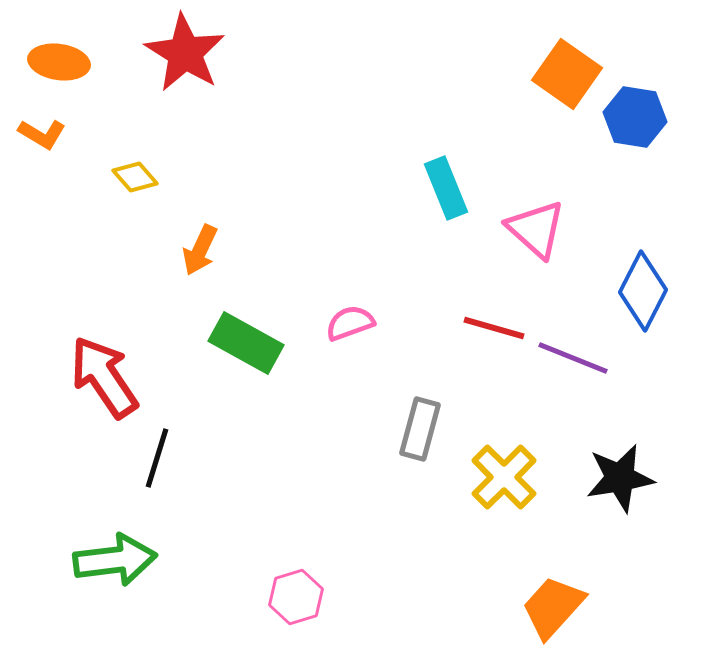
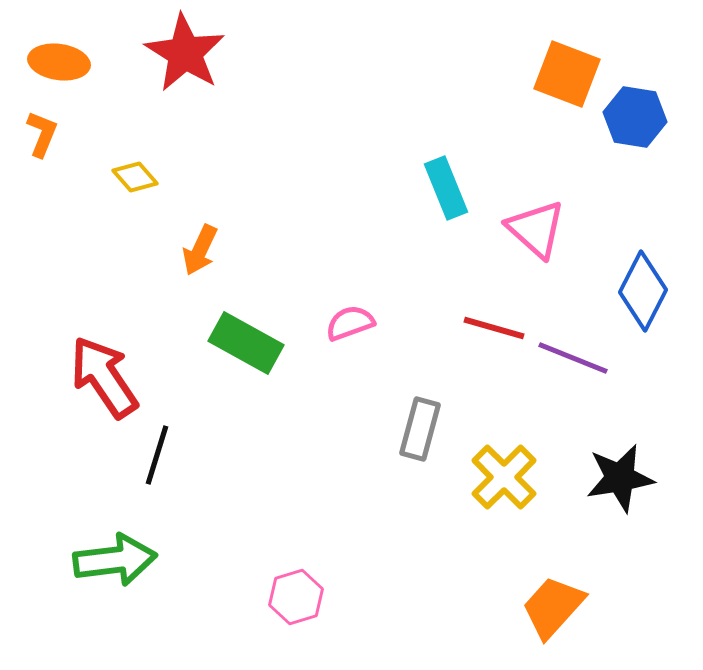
orange square: rotated 14 degrees counterclockwise
orange L-shape: rotated 99 degrees counterclockwise
black line: moved 3 px up
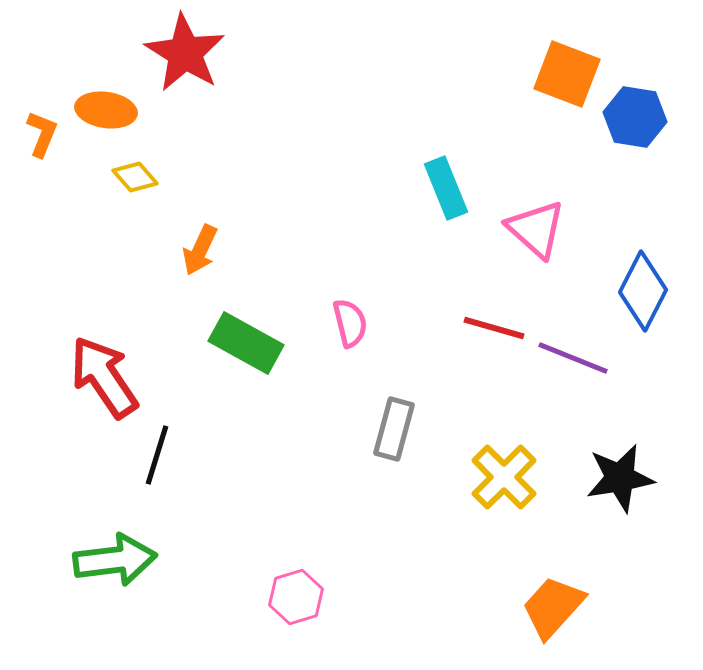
orange ellipse: moved 47 px right, 48 px down
pink semicircle: rotated 96 degrees clockwise
gray rectangle: moved 26 px left
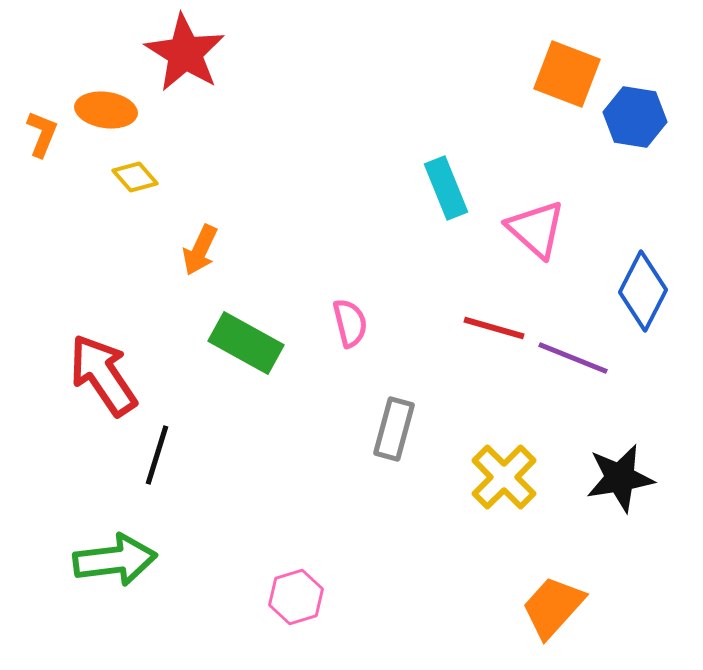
red arrow: moved 1 px left, 2 px up
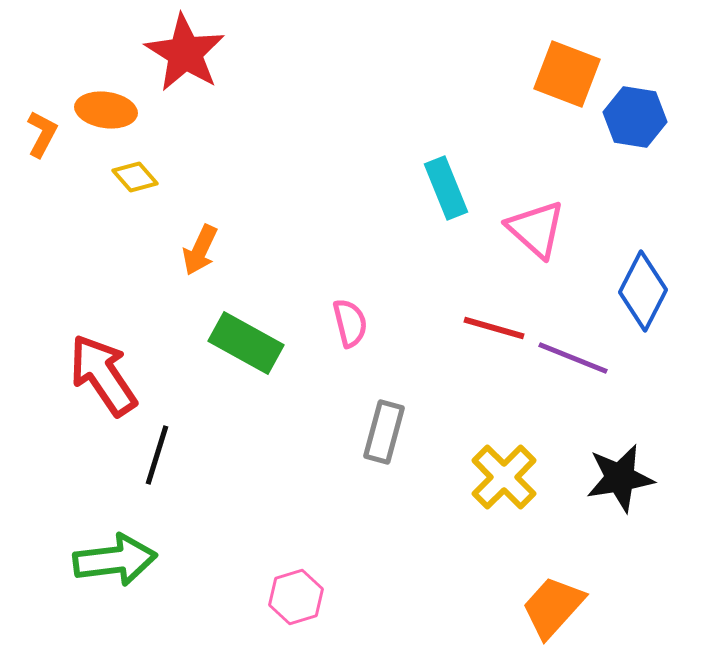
orange L-shape: rotated 6 degrees clockwise
gray rectangle: moved 10 px left, 3 px down
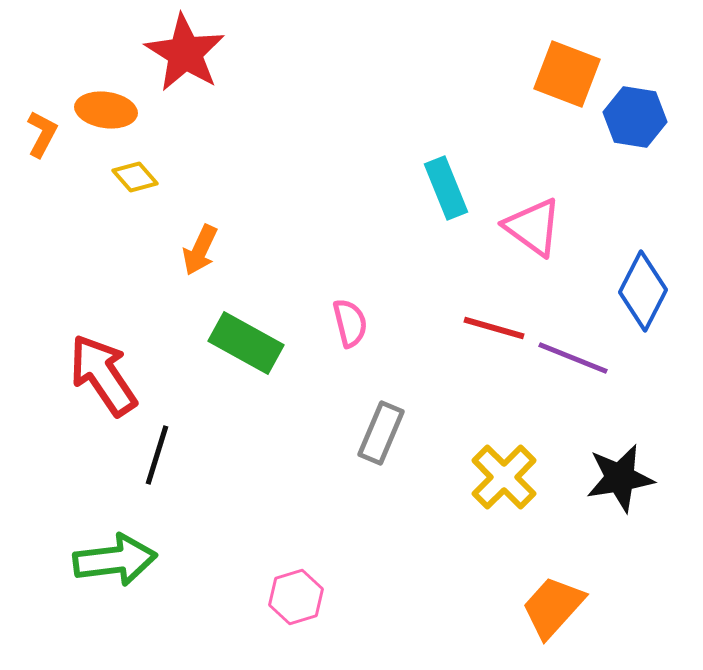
pink triangle: moved 3 px left, 2 px up; rotated 6 degrees counterclockwise
gray rectangle: moved 3 px left, 1 px down; rotated 8 degrees clockwise
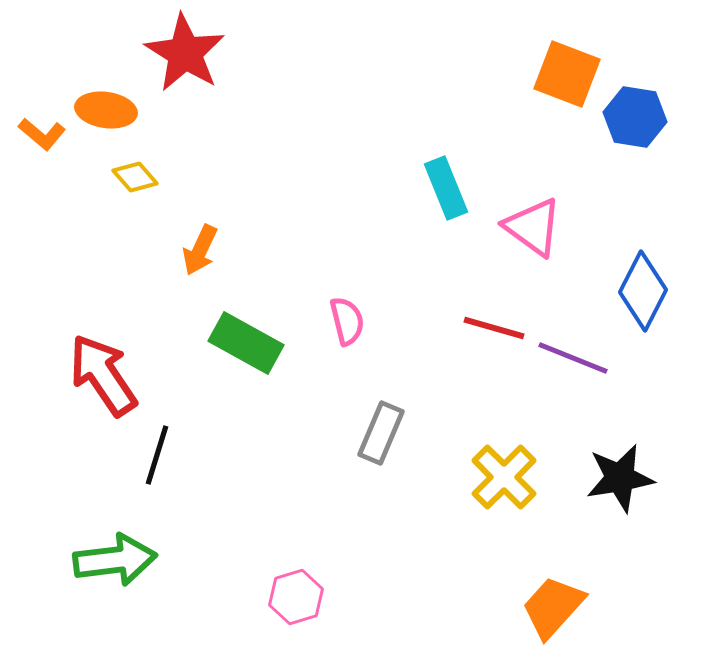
orange L-shape: rotated 102 degrees clockwise
pink semicircle: moved 3 px left, 2 px up
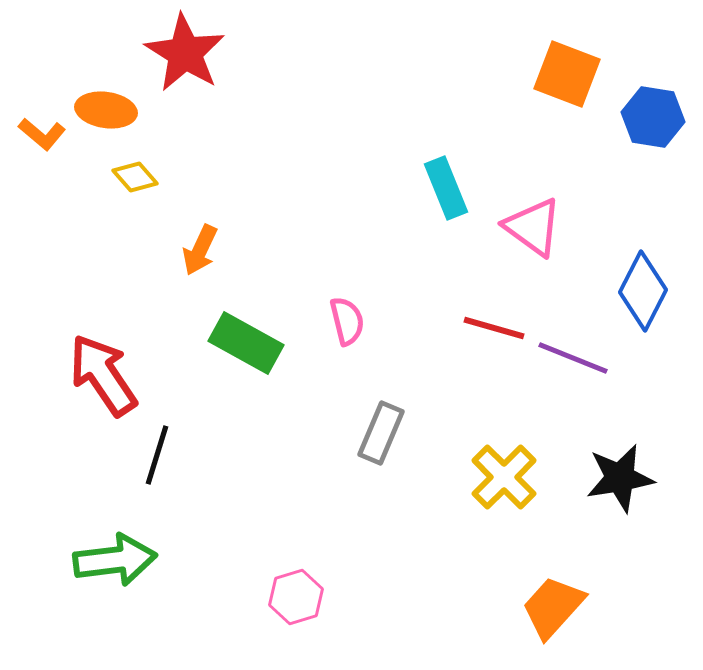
blue hexagon: moved 18 px right
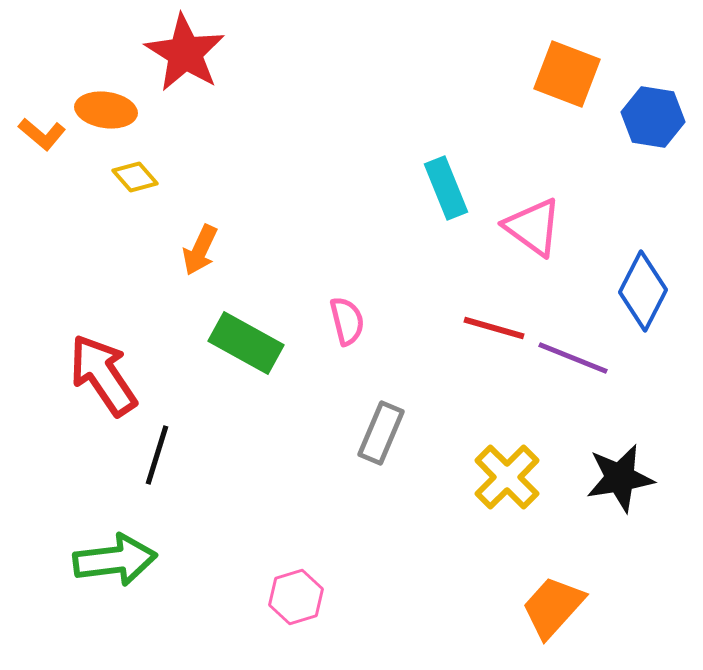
yellow cross: moved 3 px right
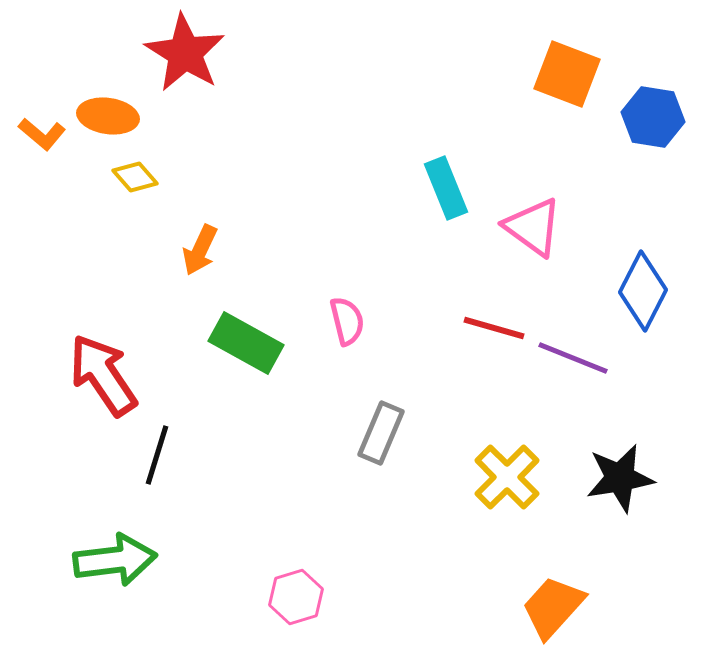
orange ellipse: moved 2 px right, 6 px down
